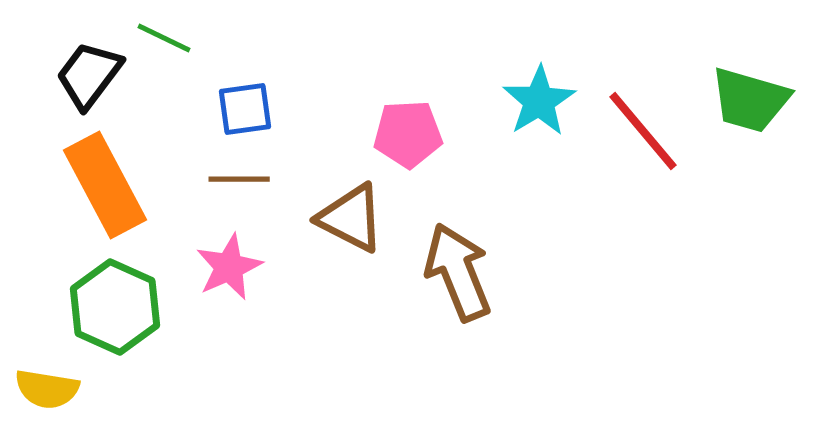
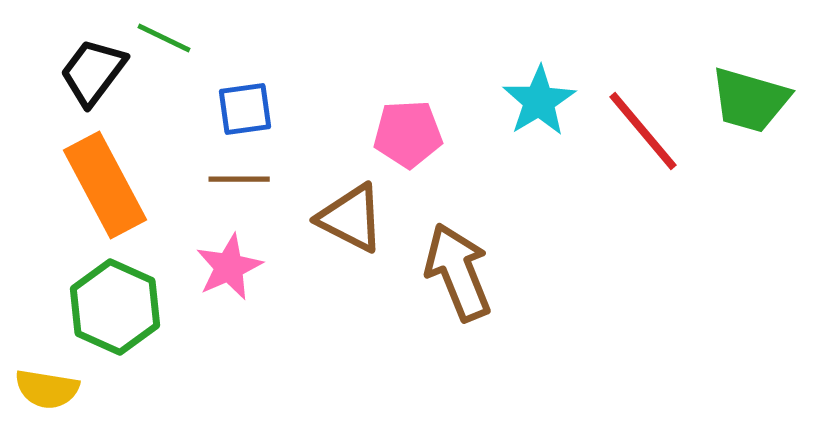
black trapezoid: moved 4 px right, 3 px up
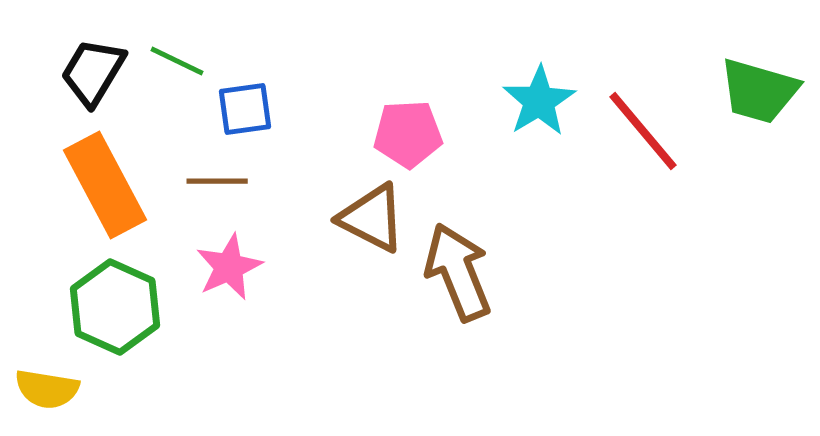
green line: moved 13 px right, 23 px down
black trapezoid: rotated 6 degrees counterclockwise
green trapezoid: moved 9 px right, 9 px up
brown line: moved 22 px left, 2 px down
brown triangle: moved 21 px right
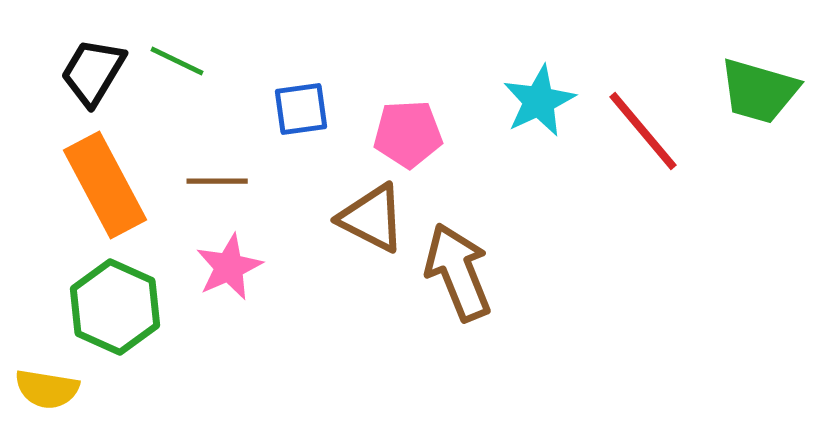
cyan star: rotated 6 degrees clockwise
blue square: moved 56 px right
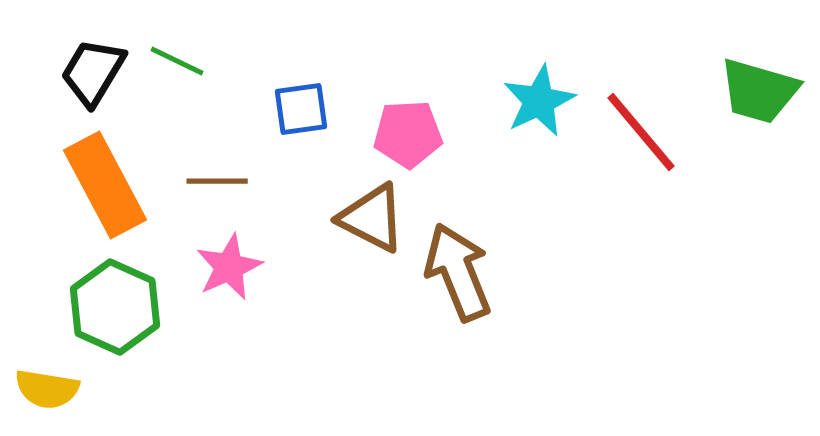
red line: moved 2 px left, 1 px down
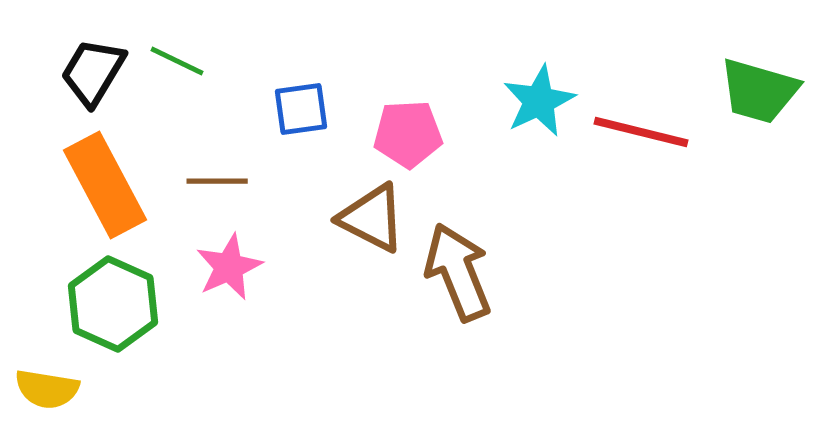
red line: rotated 36 degrees counterclockwise
green hexagon: moved 2 px left, 3 px up
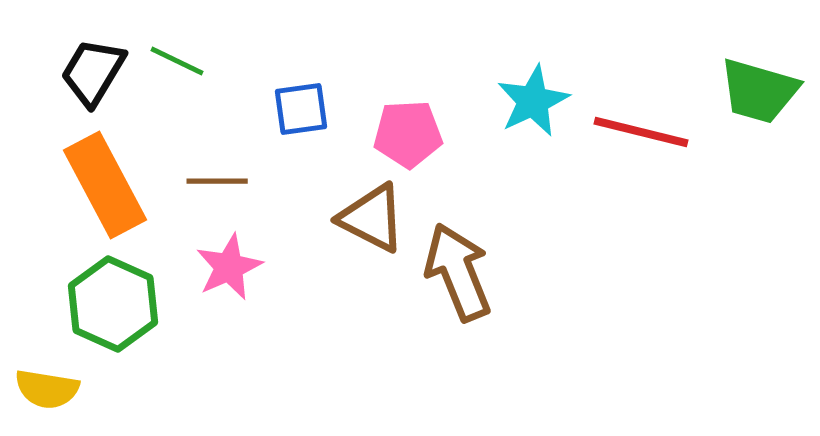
cyan star: moved 6 px left
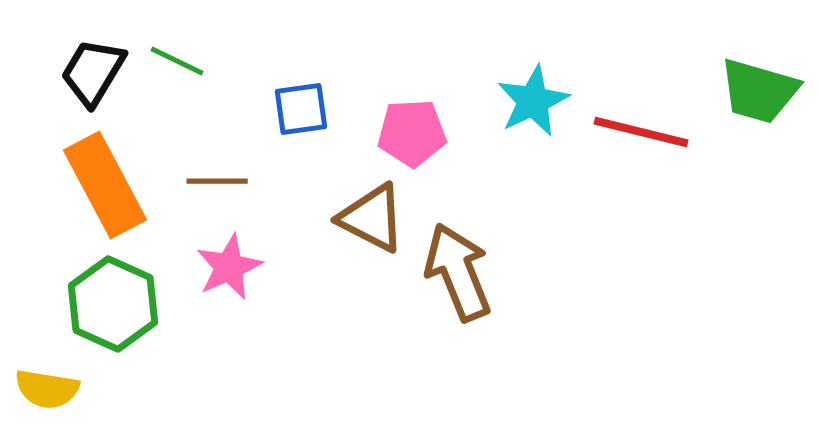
pink pentagon: moved 4 px right, 1 px up
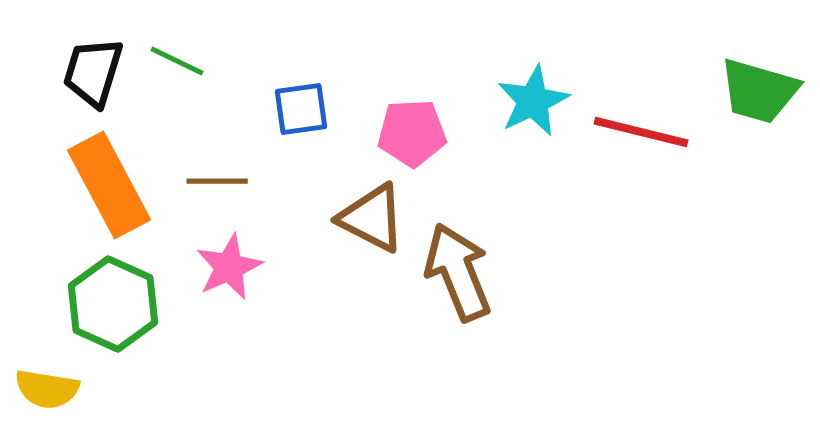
black trapezoid: rotated 14 degrees counterclockwise
orange rectangle: moved 4 px right
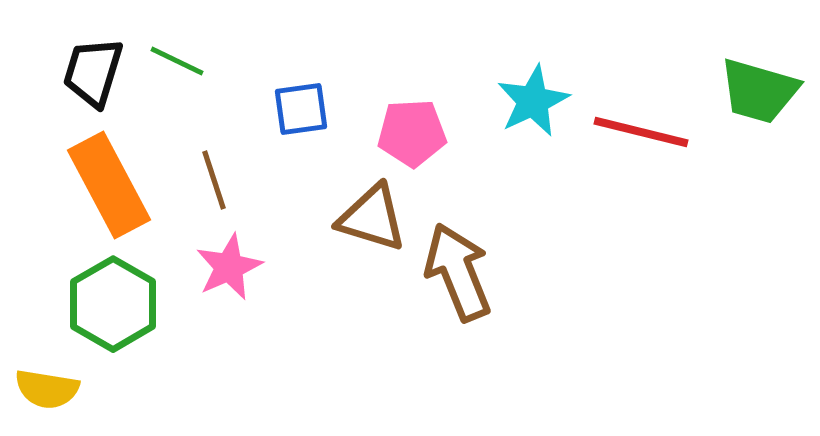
brown line: moved 3 px left, 1 px up; rotated 72 degrees clockwise
brown triangle: rotated 10 degrees counterclockwise
green hexagon: rotated 6 degrees clockwise
